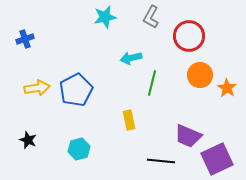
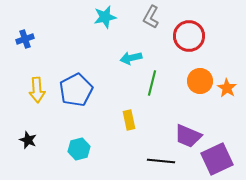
orange circle: moved 6 px down
yellow arrow: moved 2 px down; rotated 95 degrees clockwise
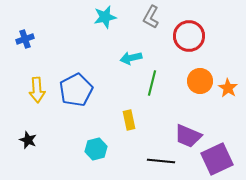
orange star: moved 1 px right
cyan hexagon: moved 17 px right
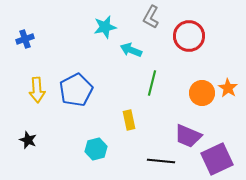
cyan star: moved 10 px down
cyan arrow: moved 8 px up; rotated 35 degrees clockwise
orange circle: moved 2 px right, 12 px down
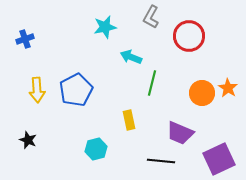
cyan arrow: moved 7 px down
purple trapezoid: moved 8 px left, 3 px up
purple square: moved 2 px right
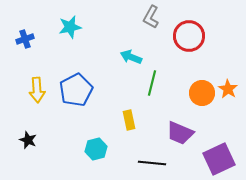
cyan star: moved 35 px left
orange star: moved 1 px down
black line: moved 9 px left, 2 px down
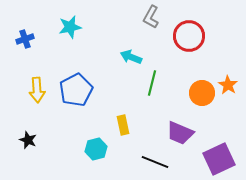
orange star: moved 4 px up
yellow rectangle: moved 6 px left, 5 px down
black line: moved 3 px right, 1 px up; rotated 16 degrees clockwise
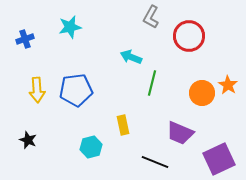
blue pentagon: rotated 20 degrees clockwise
cyan hexagon: moved 5 px left, 2 px up
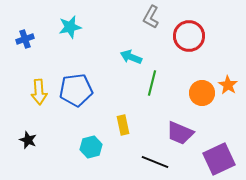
yellow arrow: moved 2 px right, 2 px down
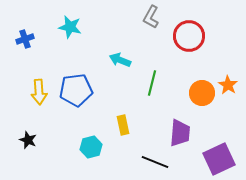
cyan star: rotated 25 degrees clockwise
cyan arrow: moved 11 px left, 3 px down
purple trapezoid: rotated 108 degrees counterclockwise
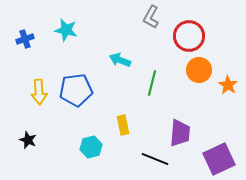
cyan star: moved 4 px left, 3 px down
orange circle: moved 3 px left, 23 px up
black line: moved 3 px up
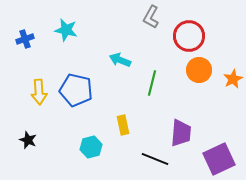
orange star: moved 5 px right, 6 px up; rotated 12 degrees clockwise
blue pentagon: rotated 20 degrees clockwise
purple trapezoid: moved 1 px right
